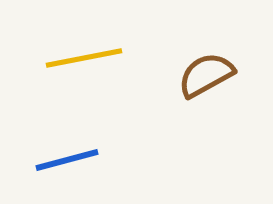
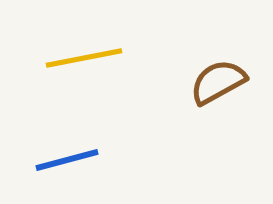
brown semicircle: moved 12 px right, 7 px down
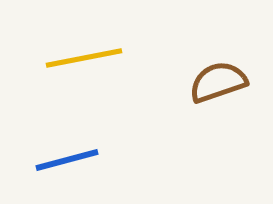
brown semicircle: rotated 10 degrees clockwise
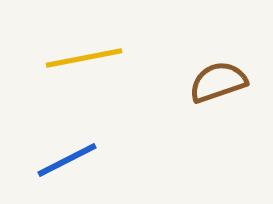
blue line: rotated 12 degrees counterclockwise
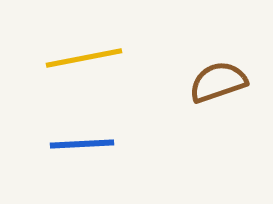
blue line: moved 15 px right, 16 px up; rotated 24 degrees clockwise
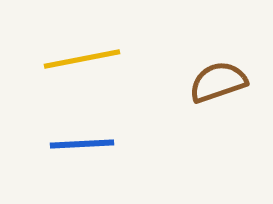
yellow line: moved 2 px left, 1 px down
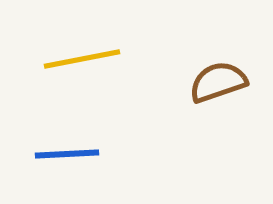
blue line: moved 15 px left, 10 px down
